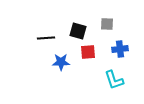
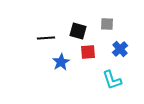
blue cross: rotated 35 degrees counterclockwise
blue star: rotated 30 degrees counterclockwise
cyan L-shape: moved 2 px left
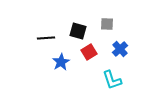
red square: moved 1 px right; rotated 28 degrees counterclockwise
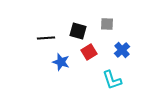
blue cross: moved 2 px right, 1 px down
blue star: rotated 24 degrees counterclockwise
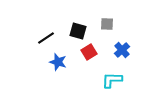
black line: rotated 30 degrees counterclockwise
blue star: moved 3 px left
cyan L-shape: rotated 110 degrees clockwise
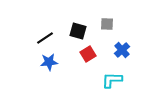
black line: moved 1 px left
red square: moved 1 px left, 2 px down
blue star: moved 9 px left; rotated 24 degrees counterclockwise
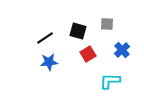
cyan L-shape: moved 2 px left, 1 px down
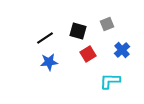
gray square: rotated 24 degrees counterclockwise
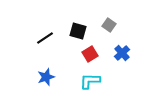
gray square: moved 2 px right, 1 px down; rotated 32 degrees counterclockwise
blue cross: moved 3 px down
red square: moved 2 px right
blue star: moved 3 px left, 15 px down; rotated 12 degrees counterclockwise
cyan L-shape: moved 20 px left
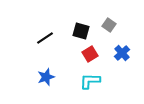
black square: moved 3 px right
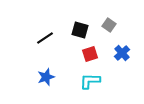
black square: moved 1 px left, 1 px up
red square: rotated 14 degrees clockwise
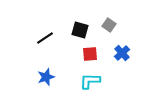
red square: rotated 14 degrees clockwise
